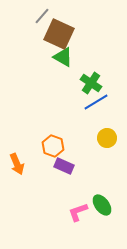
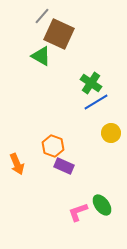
green triangle: moved 22 px left, 1 px up
yellow circle: moved 4 px right, 5 px up
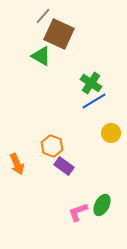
gray line: moved 1 px right
blue line: moved 2 px left, 1 px up
orange hexagon: moved 1 px left
purple rectangle: rotated 12 degrees clockwise
green ellipse: rotated 65 degrees clockwise
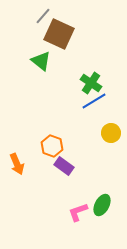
green triangle: moved 5 px down; rotated 10 degrees clockwise
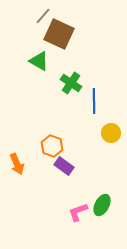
green triangle: moved 2 px left; rotated 10 degrees counterclockwise
green cross: moved 20 px left
blue line: rotated 60 degrees counterclockwise
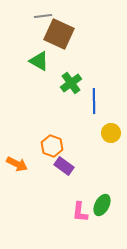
gray line: rotated 42 degrees clockwise
green cross: rotated 20 degrees clockwise
orange arrow: rotated 40 degrees counterclockwise
pink L-shape: moved 2 px right; rotated 65 degrees counterclockwise
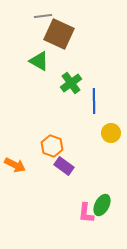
orange arrow: moved 2 px left, 1 px down
pink L-shape: moved 6 px right, 1 px down
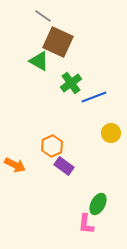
gray line: rotated 42 degrees clockwise
brown square: moved 1 px left, 8 px down
blue line: moved 4 px up; rotated 70 degrees clockwise
orange hexagon: rotated 15 degrees clockwise
green ellipse: moved 4 px left, 1 px up
pink L-shape: moved 11 px down
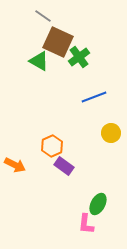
green cross: moved 8 px right, 26 px up
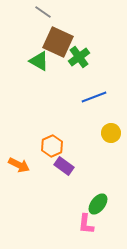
gray line: moved 4 px up
orange arrow: moved 4 px right
green ellipse: rotated 10 degrees clockwise
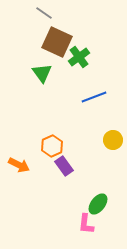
gray line: moved 1 px right, 1 px down
brown square: moved 1 px left
green triangle: moved 3 px right, 12 px down; rotated 25 degrees clockwise
yellow circle: moved 2 px right, 7 px down
purple rectangle: rotated 18 degrees clockwise
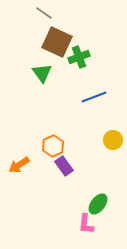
green cross: rotated 15 degrees clockwise
orange hexagon: moved 1 px right
orange arrow: rotated 120 degrees clockwise
